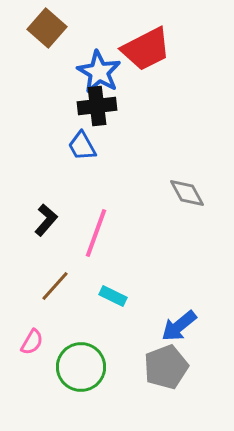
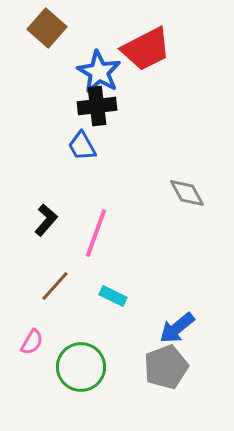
blue arrow: moved 2 px left, 2 px down
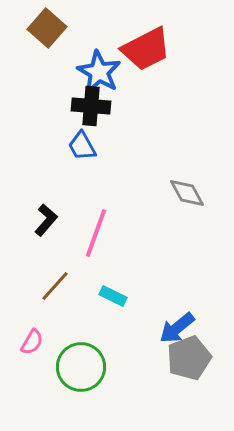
black cross: moved 6 px left; rotated 12 degrees clockwise
gray pentagon: moved 23 px right, 9 px up
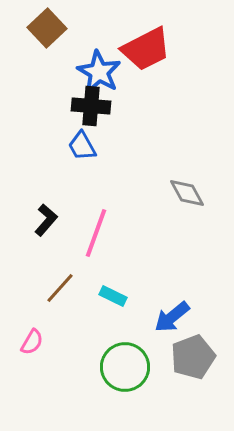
brown square: rotated 6 degrees clockwise
brown line: moved 5 px right, 2 px down
blue arrow: moved 5 px left, 11 px up
gray pentagon: moved 4 px right, 1 px up
green circle: moved 44 px right
